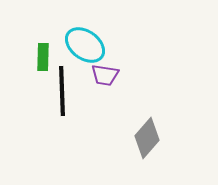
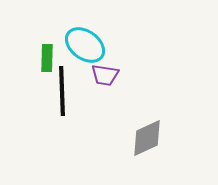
green rectangle: moved 4 px right, 1 px down
gray diamond: rotated 24 degrees clockwise
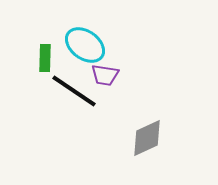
green rectangle: moved 2 px left
black line: moved 12 px right; rotated 54 degrees counterclockwise
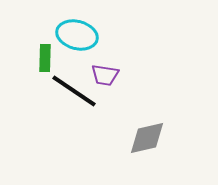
cyan ellipse: moved 8 px left, 10 px up; rotated 21 degrees counterclockwise
gray diamond: rotated 12 degrees clockwise
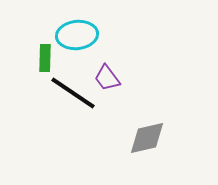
cyan ellipse: rotated 21 degrees counterclockwise
purple trapezoid: moved 2 px right, 3 px down; rotated 44 degrees clockwise
black line: moved 1 px left, 2 px down
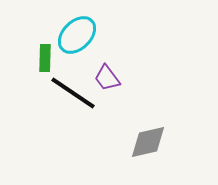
cyan ellipse: rotated 39 degrees counterclockwise
gray diamond: moved 1 px right, 4 px down
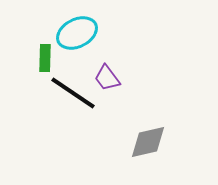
cyan ellipse: moved 2 px up; rotated 18 degrees clockwise
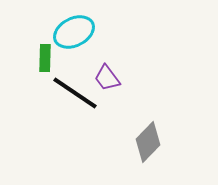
cyan ellipse: moved 3 px left, 1 px up
black line: moved 2 px right
gray diamond: rotated 33 degrees counterclockwise
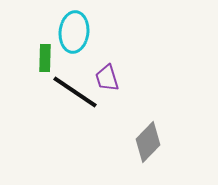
cyan ellipse: rotated 57 degrees counterclockwise
purple trapezoid: rotated 20 degrees clockwise
black line: moved 1 px up
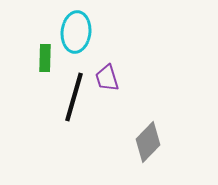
cyan ellipse: moved 2 px right
black line: moved 1 px left, 5 px down; rotated 72 degrees clockwise
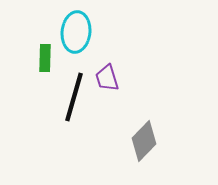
gray diamond: moved 4 px left, 1 px up
